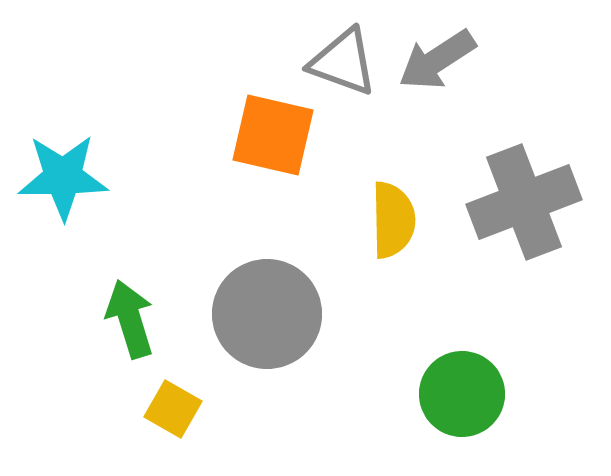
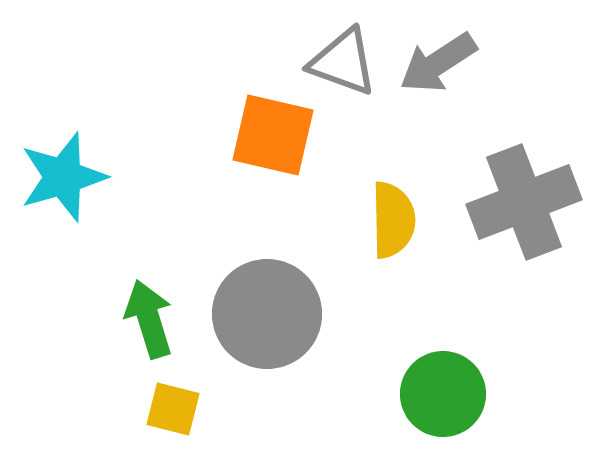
gray arrow: moved 1 px right, 3 px down
cyan star: rotated 16 degrees counterclockwise
green arrow: moved 19 px right
green circle: moved 19 px left
yellow square: rotated 16 degrees counterclockwise
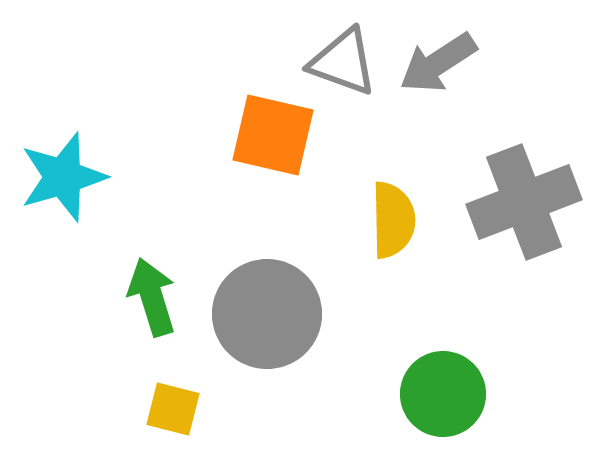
green arrow: moved 3 px right, 22 px up
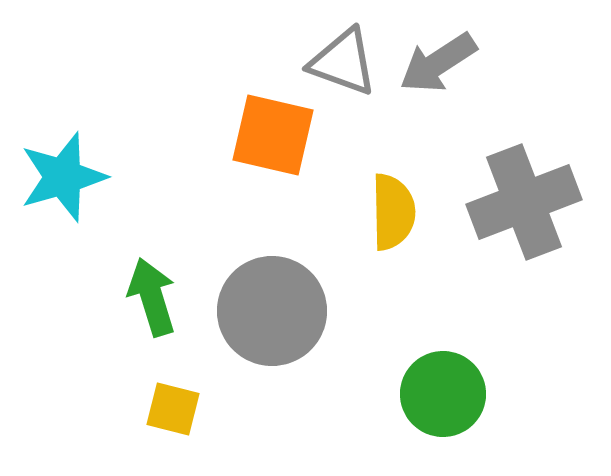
yellow semicircle: moved 8 px up
gray circle: moved 5 px right, 3 px up
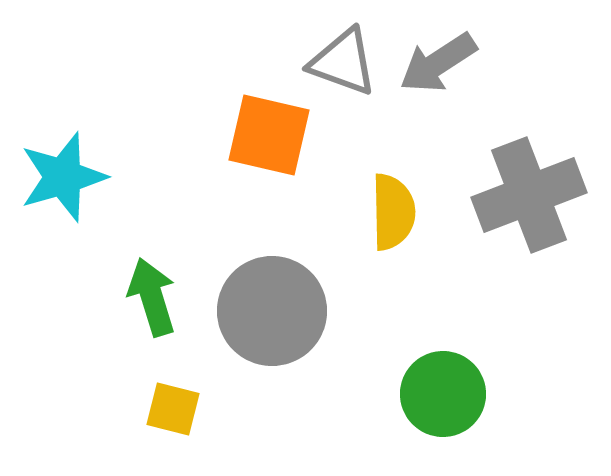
orange square: moved 4 px left
gray cross: moved 5 px right, 7 px up
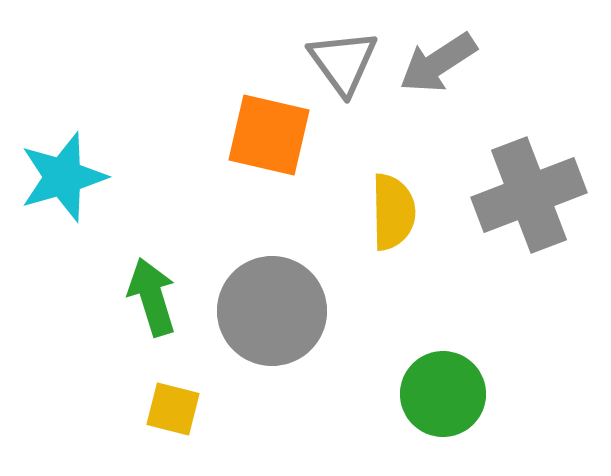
gray triangle: rotated 34 degrees clockwise
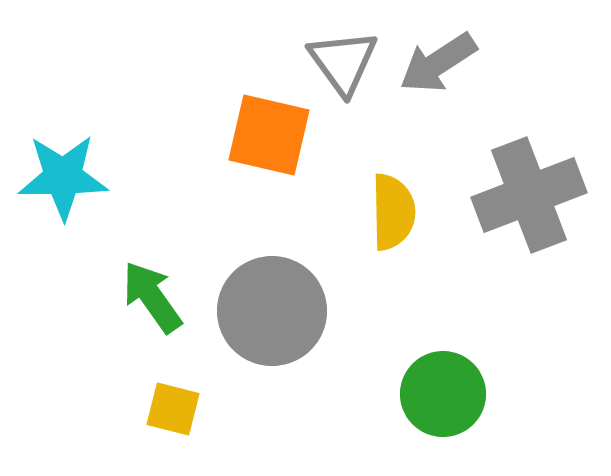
cyan star: rotated 16 degrees clockwise
green arrow: rotated 18 degrees counterclockwise
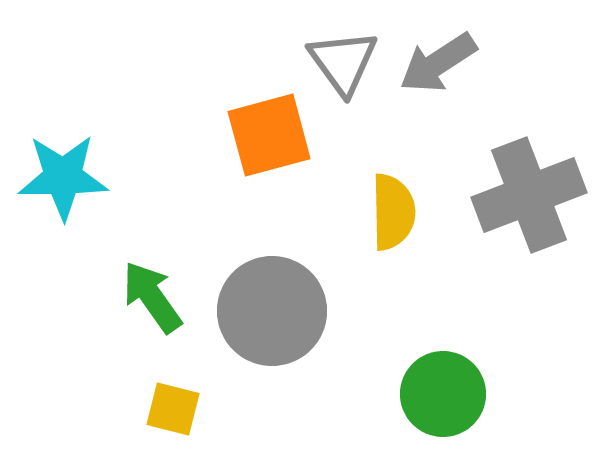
orange square: rotated 28 degrees counterclockwise
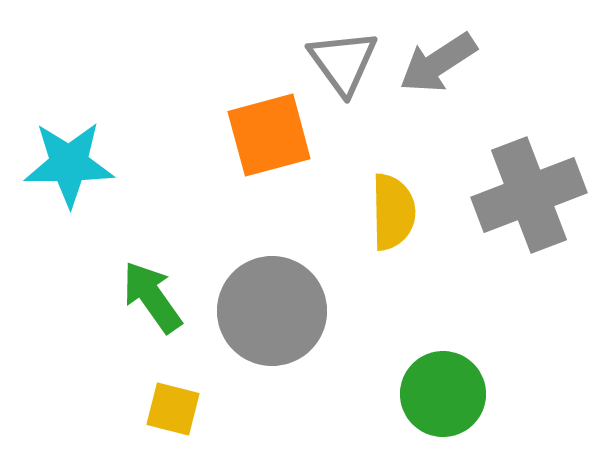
cyan star: moved 6 px right, 13 px up
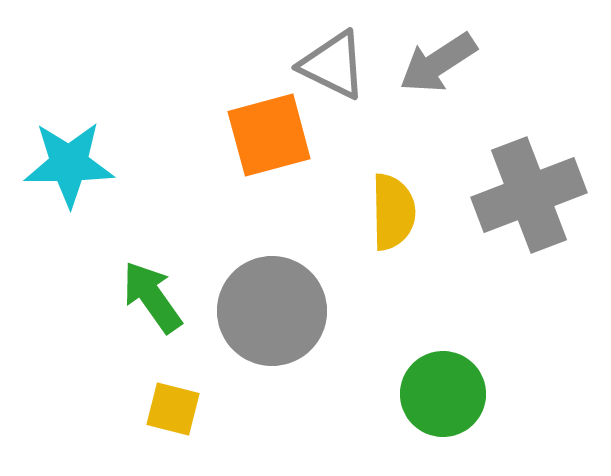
gray triangle: moved 10 px left, 3 px down; rotated 28 degrees counterclockwise
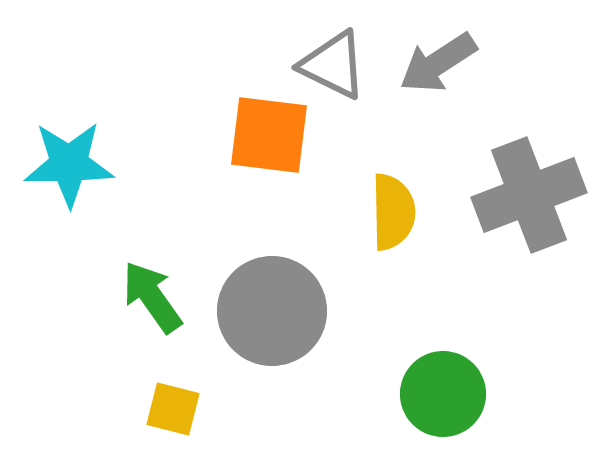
orange square: rotated 22 degrees clockwise
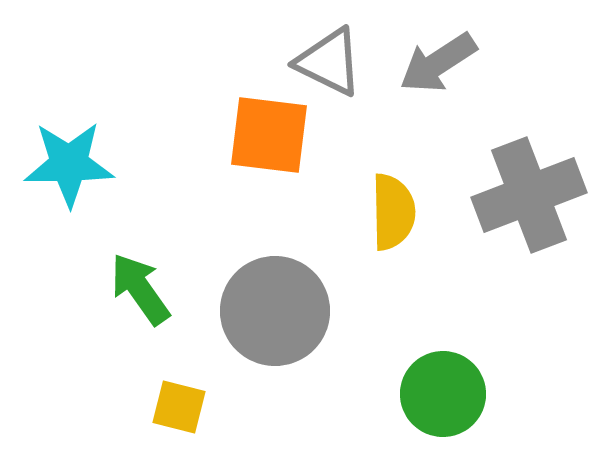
gray triangle: moved 4 px left, 3 px up
green arrow: moved 12 px left, 8 px up
gray circle: moved 3 px right
yellow square: moved 6 px right, 2 px up
